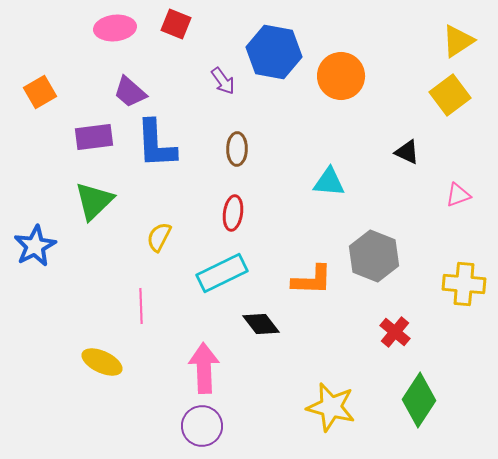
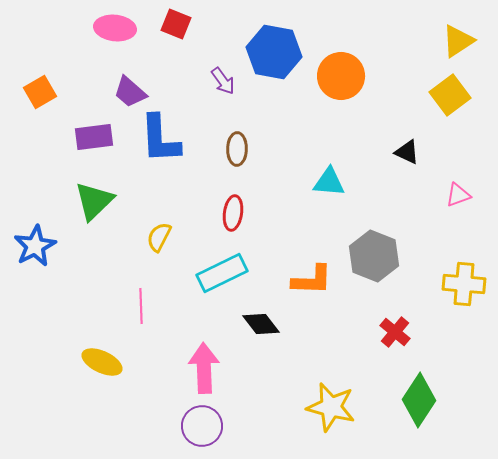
pink ellipse: rotated 12 degrees clockwise
blue L-shape: moved 4 px right, 5 px up
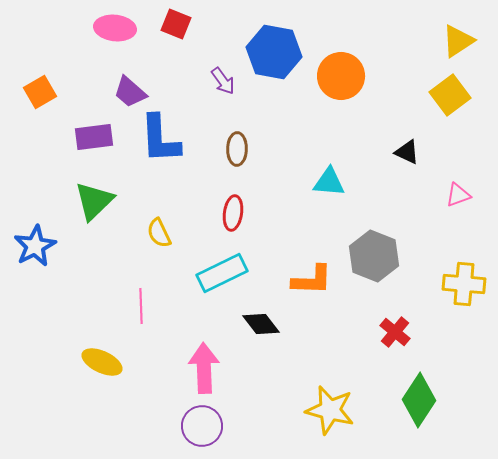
yellow semicircle: moved 4 px up; rotated 52 degrees counterclockwise
yellow star: moved 1 px left, 3 px down
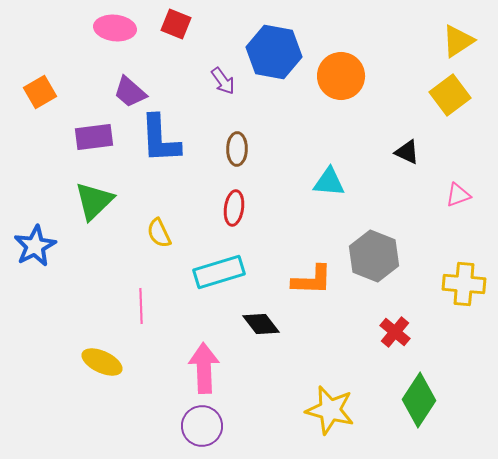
red ellipse: moved 1 px right, 5 px up
cyan rectangle: moved 3 px left, 1 px up; rotated 9 degrees clockwise
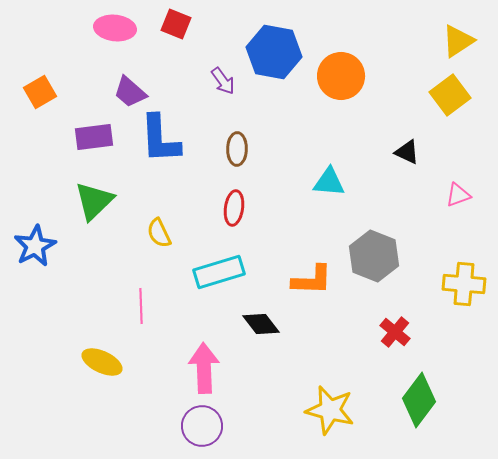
green diamond: rotated 4 degrees clockwise
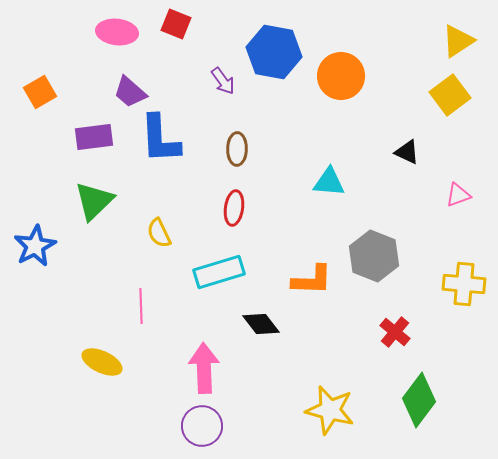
pink ellipse: moved 2 px right, 4 px down
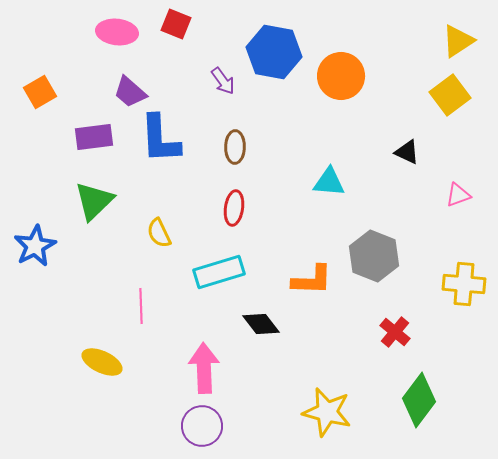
brown ellipse: moved 2 px left, 2 px up
yellow star: moved 3 px left, 2 px down
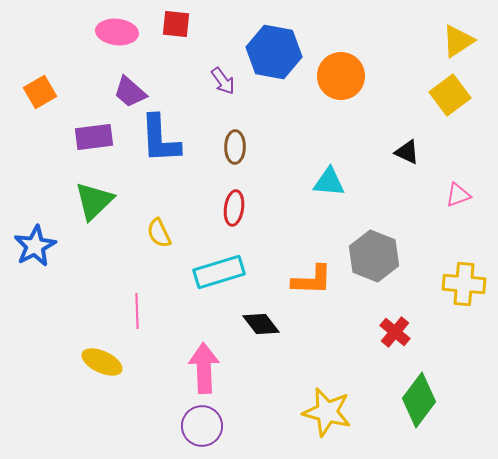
red square: rotated 16 degrees counterclockwise
pink line: moved 4 px left, 5 px down
